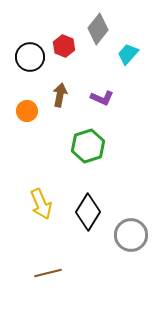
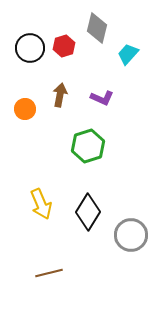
gray diamond: moved 1 px left, 1 px up; rotated 24 degrees counterclockwise
red hexagon: rotated 20 degrees clockwise
black circle: moved 9 px up
orange circle: moved 2 px left, 2 px up
brown line: moved 1 px right
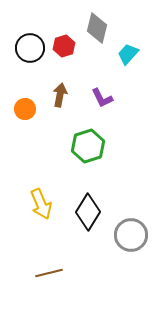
purple L-shape: rotated 40 degrees clockwise
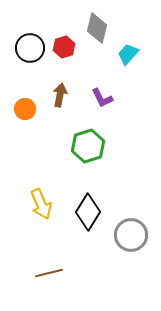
red hexagon: moved 1 px down
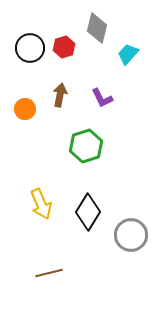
green hexagon: moved 2 px left
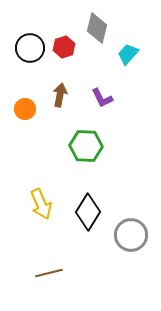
green hexagon: rotated 20 degrees clockwise
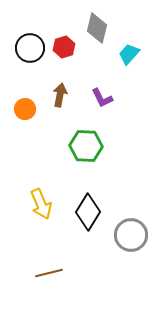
cyan trapezoid: moved 1 px right
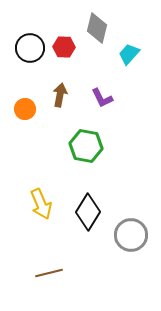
red hexagon: rotated 20 degrees clockwise
green hexagon: rotated 8 degrees clockwise
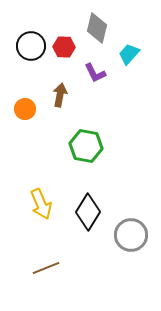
black circle: moved 1 px right, 2 px up
purple L-shape: moved 7 px left, 25 px up
brown line: moved 3 px left, 5 px up; rotated 8 degrees counterclockwise
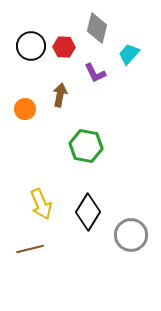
brown line: moved 16 px left, 19 px up; rotated 8 degrees clockwise
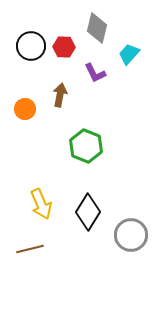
green hexagon: rotated 12 degrees clockwise
